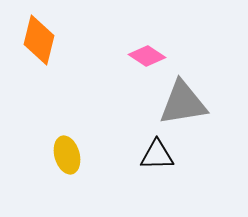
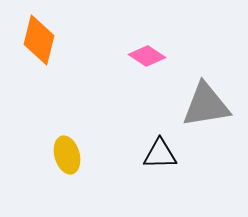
gray triangle: moved 23 px right, 2 px down
black triangle: moved 3 px right, 1 px up
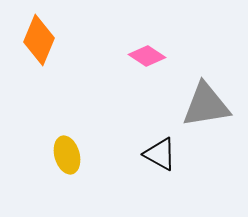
orange diamond: rotated 9 degrees clockwise
black triangle: rotated 30 degrees clockwise
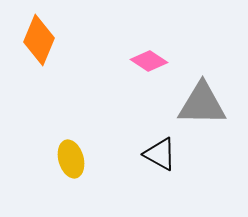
pink diamond: moved 2 px right, 5 px down
gray triangle: moved 4 px left, 1 px up; rotated 10 degrees clockwise
yellow ellipse: moved 4 px right, 4 px down
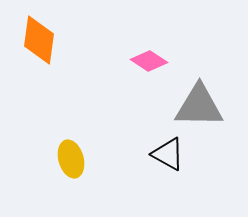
orange diamond: rotated 15 degrees counterclockwise
gray triangle: moved 3 px left, 2 px down
black triangle: moved 8 px right
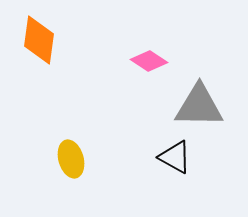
black triangle: moved 7 px right, 3 px down
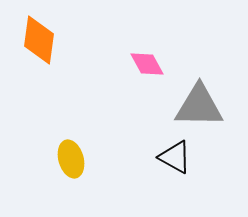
pink diamond: moved 2 px left, 3 px down; rotated 27 degrees clockwise
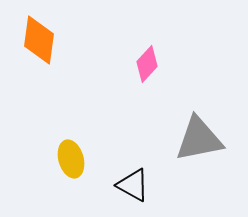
pink diamond: rotated 72 degrees clockwise
gray triangle: moved 33 px down; rotated 12 degrees counterclockwise
black triangle: moved 42 px left, 28 px down
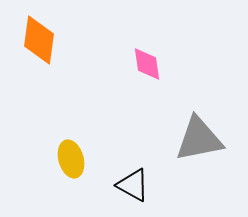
pink diamond: rotated 51 degrees counterclockwise
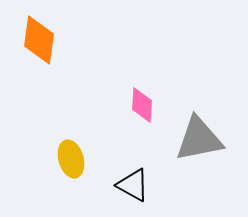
pink diamond: moved 5 px left, 41 px down; rotated 12 degrees clockwise
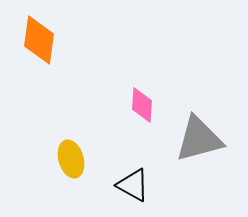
gray triangle: rotated 4 degrees counterclockwise
